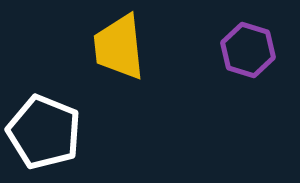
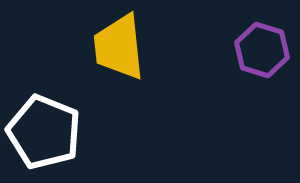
purple hexagon: moved 14 px right
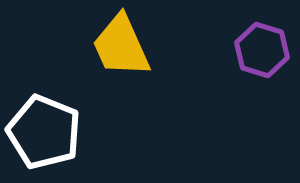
yellow trapezoid: moved 2 px right, 1 px up; rotated 18 degrees counterclockwise
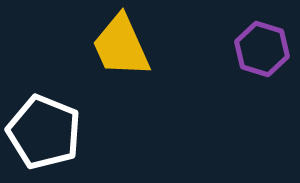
purple hexagon: moved 1 px up
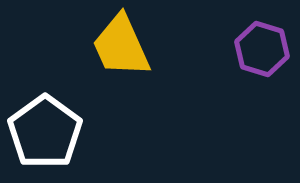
white pentagon: moved 1 px right; rotated 14 degrees clockwise
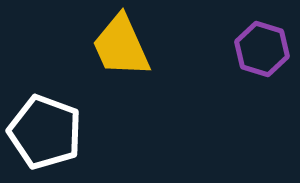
white pentagon: rotated 16 degrees counterclockwise
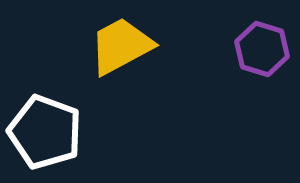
yellow trapezoid: rotated 86 degrees clockwise
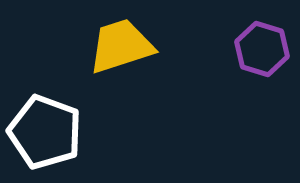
yellow trapezoid: rotated 10 degrees clockwise
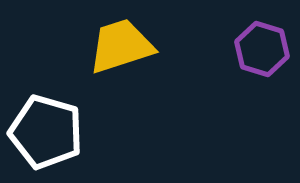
white pentagon: moved 1 px right; rotated 4 degrees counterclockwise
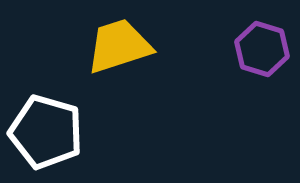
yellow trapezoid: moved 2 px left
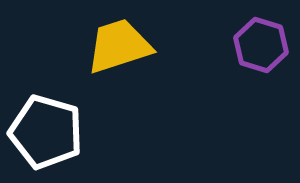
purple hexagon: moved 1 px left, 4 px up
